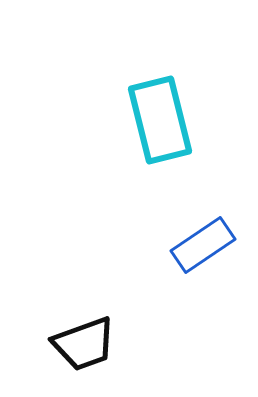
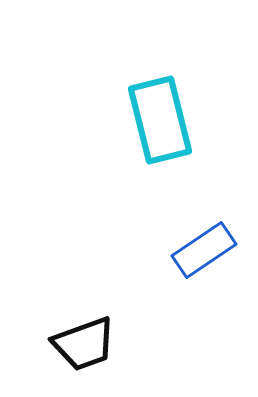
blue rectangle: moved 1 px right, 5 px down
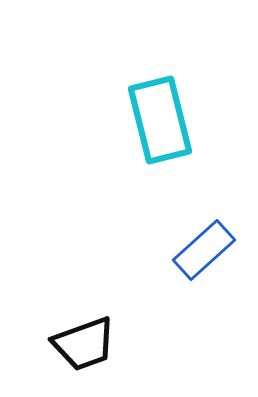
blue rectangle: rotated 8 degrees counterclockwise
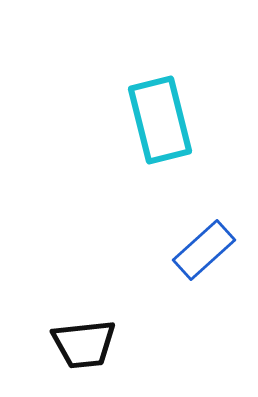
black trapezoid: rotated 14 degrees clockwise
